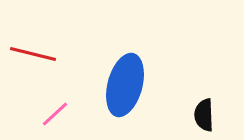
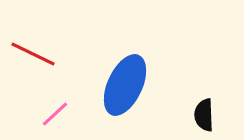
red line: rotated 12 degrees clockwise
blue ellipse: rotated 10 degrees clockwise
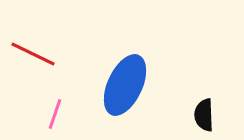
pink line: rotated 28 degrees counterclockwise
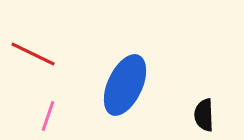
pink line: moved 7 px left, 2 px down
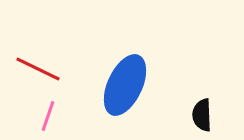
red line: moved 5 px right, 15 px down
black semicircle: moved 2 px left
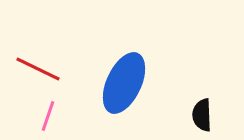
blue ellipse: moved 1 px left, 2 px up
